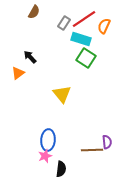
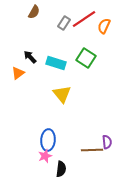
cyan rectangle: moved 25 px left, 24 px down
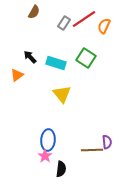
orange triangle: moved 1 px left, 2 px down
pink star: rotated 16 degrees counterclockwise
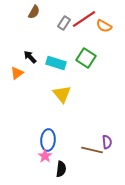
orange semicircle: rotated 84 degrees counterclockwise
orange triangle: moved 2 px up
brown line: rotated 15 degrees clockwise
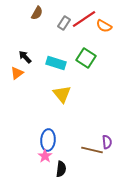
brown semicircle: moved 3 px right, 1 px down
black arrow: moved 5 px left
